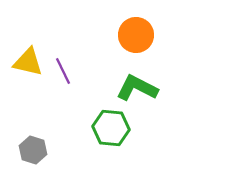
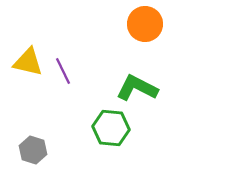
orange circle: moved 9 px right, 11 px up
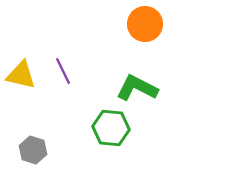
yellow triangle: moved 7 px left, 13 px down
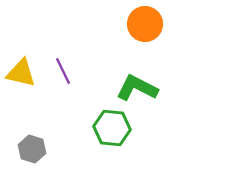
yellow triangle: moved 2 px up
green hexagon: moved 1 px right
gray hexagon: moved 1 px left, 1 px up
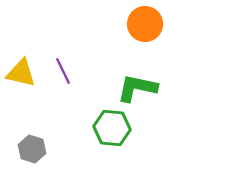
green L-shape: rotated 15 degrees counterclockwise
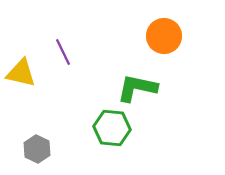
orange circle: moved 19 px right, 12 px down
purple line: moved 19 px up
gray hexagon: moved 5 px right; rotated 8 degrees clockwise
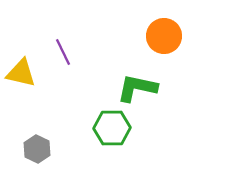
green hexagon: rotated 6 degrees counterclockwise
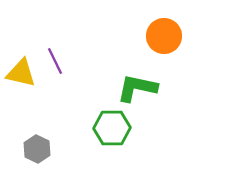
purple line: moved 8 px left, 9 px down
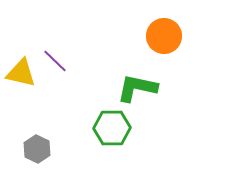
purple line: rotated 20 degrees counterclockwise
